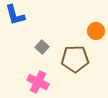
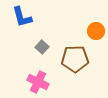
blue L-shape: moved 7 px right, 2 px down
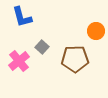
pink cross: moved 19 px left, 21 px up; rotated 25 degrees clockwise
